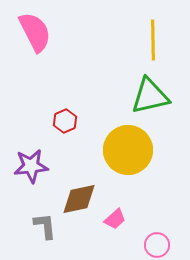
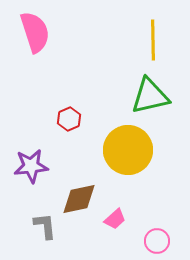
pink semicircle: rotated 9 degrees clockwise
red hexagon: moved 4 px right, 2 px up
pink circle: moved 4 px up
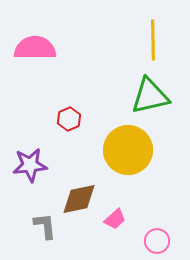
pink semicircle: moved 16 px down; rotated 72 degrees counterclockwise
purple star: moved 1 px left, 1 px up
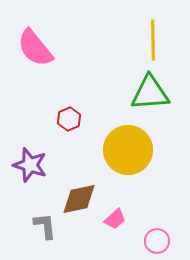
pink semicircle: rotated 129 degrees counterclockwise
green triangle: moved 3 px up; rotated 9 degrees clockwise
purple star: rotated 24 degrees clockwise
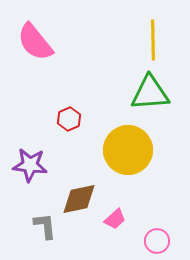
pink semicircle: moved 6 px up
purple star: rotated 12 degrees counterclockwise
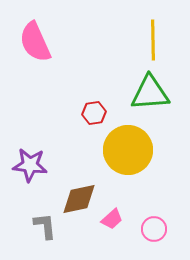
pink semicircle: rotated 15 degrees clockwise
red hexagon: moved 25 px right, 6 px up; rotated 15 degrees clockwise
pink trapezoid: moved 3 px left
pink circle: moved 3 px left, 12 px up
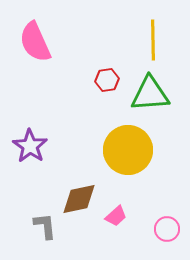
green triangle: moved 1 px down
red hexagon: moved 13 px right, 33 px up
purple star: moved 19 px up; rotated 28 degrees clockwise
pink trapezoid: moved 4 px right, 3 px up
pink circle: moved 13 px right
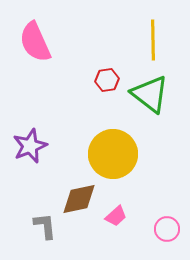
green triangle: rotated 42 degrees clockwise
purple star: rotated 16 degrees clockwise
yellow circle: moved 15 px left, 4 px down
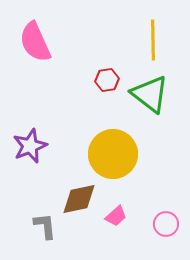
pink circle: moved 1 px left, 5 px up
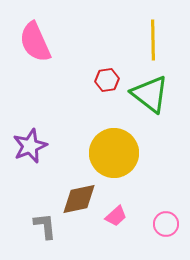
yellow circle: moved 1 px right, 1 px up
